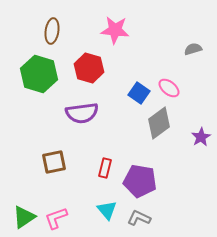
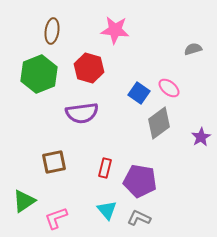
green hexagon: rotated 21 degrees clockwise
green triangle: moved 16 px up
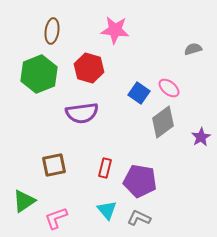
gray diamond: moved 4 px right, 1 px up
brown square: moved 3 px down
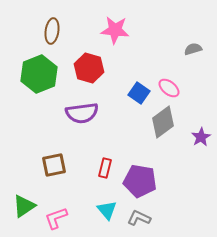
green triangle: moved 5 px down
